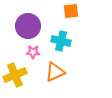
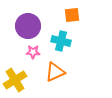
orange square: moved 1 px right, 4 px down
yellow cross: moved 5 px down; rotated 10 degrees counterclockwise
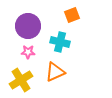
orange square: rotated 14 degrees counterclockwise
cyan cross: moved 1 px left, 1 px down
pink star: moved 5 px left
yellow cross: moved 6 px right
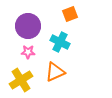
orange square: moved 2 px left, 1 px up
cyan cross: rotated 12 degrees clockwise
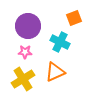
orange square: moved 4 px right, 4 px down
pink star: moved 3 px left
yellow cross: moved 2 px right, 1 px up
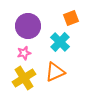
orange square: moved 3 px left
cyan cross: rotated 18 degrees clockwise
pink star: moved 1 px left, 1 px down; rotated 16 degrees counterclockwise
yellow cross: moved 1 px right, 1 px up
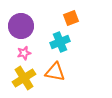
purple circle: moved 7 px left
cyan cross: rotated 24 degrees clockwise
orange triangle: rotated 35 degrees clockwise
